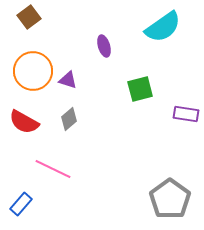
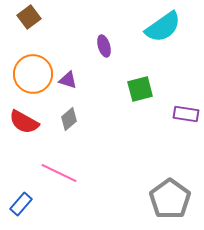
orange circle: moved 3 px down
pink line: moved 6 px right, 4 px down
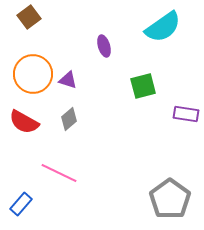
green square: moved 3 px right, 3 px up
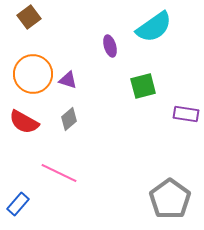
cyan semicircle: moved 9 px left
purple ellipse: moved 6 px right
blue rectangle: moved 3 px left
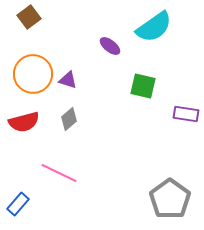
purple ellipse: rotated 35 degrees counterclockwise
green square: rotated 28 degrees clockwise
red semicircle: rotated 44 degrees counterclockwise
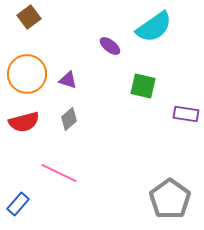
orange circle: moved 6 px left
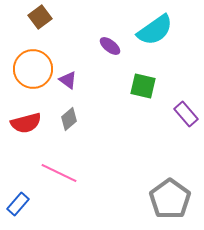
brown square: moved 11 px right
cyan semicircle: moved 1 px right, 3 px down
orange circle: moved 6 px right, 5 px up
purple triangle: rotated 18 degrees clockwise
purple rectangle: rotated 40 degrees clockwise
red semicircle: moved 2 px right, 1 px down
